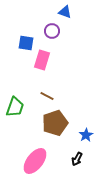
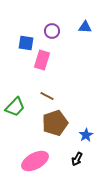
blue triangle: moved 20 px right, 15 px down; rotated 16 degrees counterclockwise
green trapezoid: rotated 25 degrees clockwise
pink ellipse: rotated 24 degrees clockwise
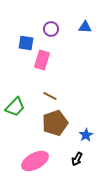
purple circle: moved 1 px left, 2 px up
brown line: moved 3 px right
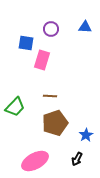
brown line: rotated 24 degrees counterclockwise
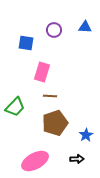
purple circle: moved 3 px right, 1 px down
pink rectangle: moved 12 px down
black arrow: rotated 120 degrees counterclockwise
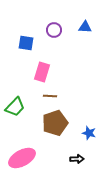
blue star: moved 3 px right, 2 px up; rotated 24 degrees counterclockwise
pink ellipse: moved 13 px left, 3 px up
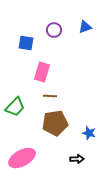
blue triangle: rotated 24 degrees counterclockwise
brown pentagon: rotated 10 degrees clockwise
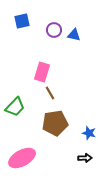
blue triangle: moved 11 px left, 8 px down; rotated 32 degrees clockwise
blue square: moved 4 px left, 22 px up; rotated 21 degrees counterclockwise
brown line: moved 3 px up; rotated 56 degrees clockwise
black arrow: moved 8 px right, 1 px up
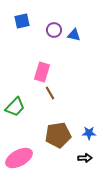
brown pentagon: moved 3 px right, 12 px down
blue star: rotated 16 degrees counterclockwise
pink ellipse: moved 3 px left
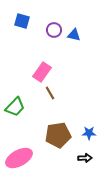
blue square: rotated 28 degrees clockwise
pink rectangle: rotated 18 degrees clockwise
